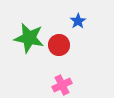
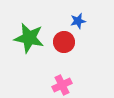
blue star: rotated 21 degrees clockwise
red circle: moved 5 px right, 3 px up
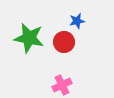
blue star: moved 1 px left
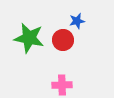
red circle: moved 1 px left, 2 px up
pink cross: rotated 24 degrees clockwise
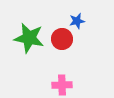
red circle: moved 1 px left, 1 px up
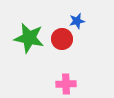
pink cross: moved 4 px right, 1 px up
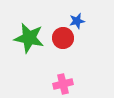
red circle: moved 1 px right, 1 px up
pink cross: moved 3 px left; rotated 12 degrees counterclockwise
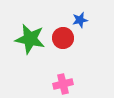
blue star: moved 3 px right, 1 px up
green star: moved 1 px right, 1 px down
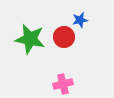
red circle: moved 1 px right, 1 px up
